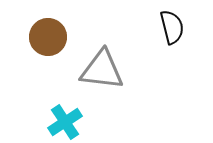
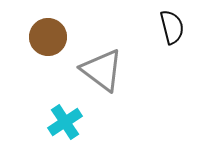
gray triangle: rotated 30 degrees clockwise
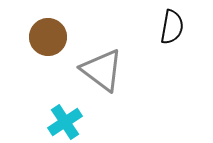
black semicircle: rotated 24 degrees clockwise
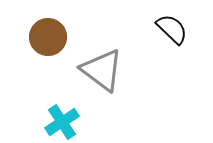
black semicircle: moved 2 px down; rotated 56 degrees counterclockwise
cyan cross: moved 3 px left
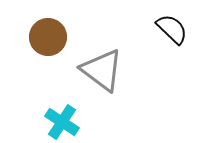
cyan cross: rotated 24 degrees counterclockwise
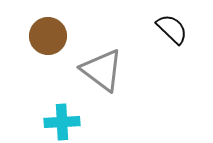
brown circle: moved 1 px up
cyan cross: rotated 36 degrees counterclockwise
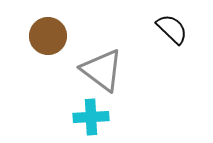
cyan cross: moved 29 px right, 5 px up
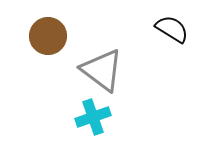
black semicircle: rotated 12 degrees counterclockwise
cyan cross: moved 2 px right; rotated 16 degrees counterclockwise
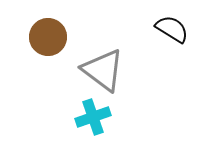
brown circle: moved 1 px down
gray triangle: moved 1 px right
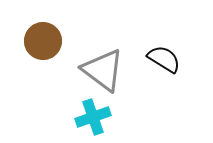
black semicircle: moved 8 px left, 30 px down
brown circle: moved 5 px left, 4 px down
